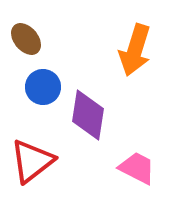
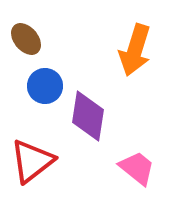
blue circle: moved 2 px right, 1 px up
purple diamond: moved 1 px down
pink trapezoid: rotated 12 degrees clockwise
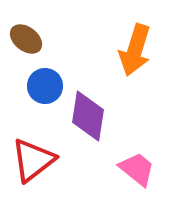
brown ellipse: rotated 12 degrees counterclockwise
red triangle: moved 1 px right, 1 px up
pink trapezoid: moved 1 px down
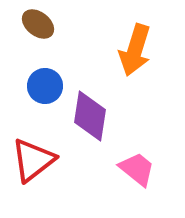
brown ellipse: moved 12 px right, 15 px up
purple diamond: moved 2 px right
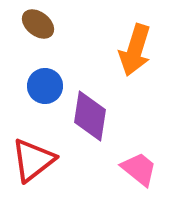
pink trapezoid: moved 2 px right
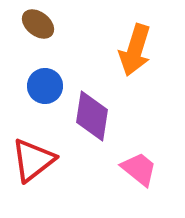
purple diamond: moved 2 px right
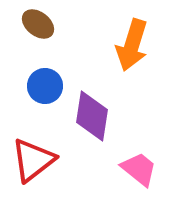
orange arrow: moved 3 px left, 5 px up
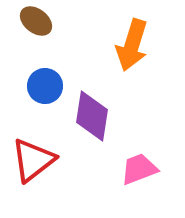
brown ellipse: moved 2 px left, 3 px up
pink trapezoid: rotated 60 degrees counterclockwise
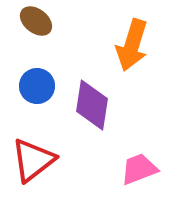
blue circle: moved 8 px left
purple diamond: moved 11 px up
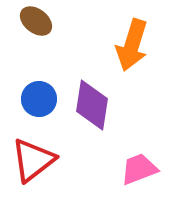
blue circle: moved 2 px right, 13 px down
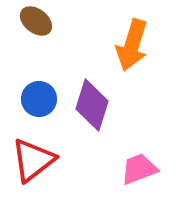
purple diamond: rotated 9 degrees clockwise
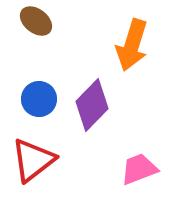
purple diamond: rotated 27 degrees clockwise
